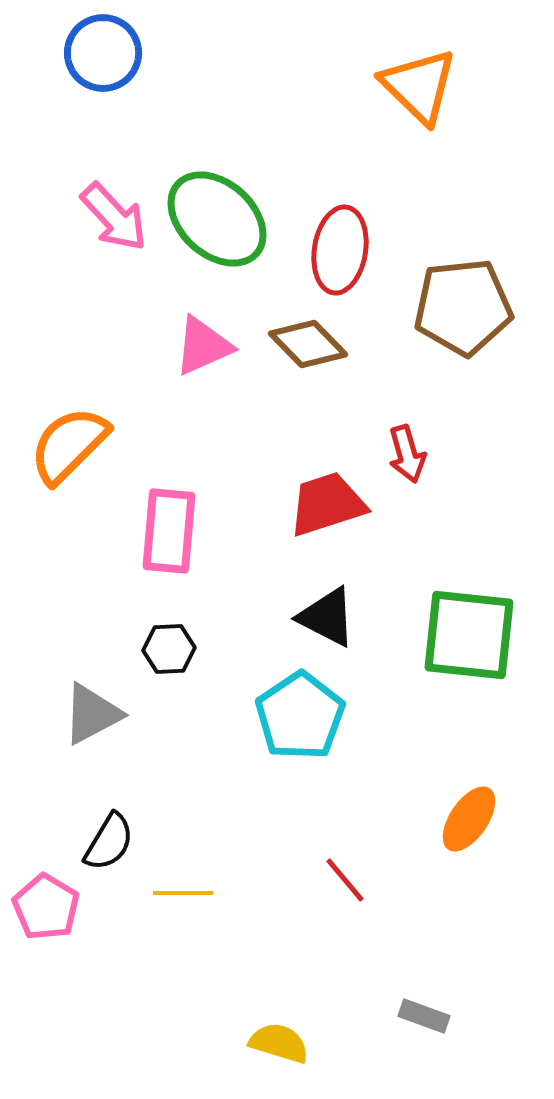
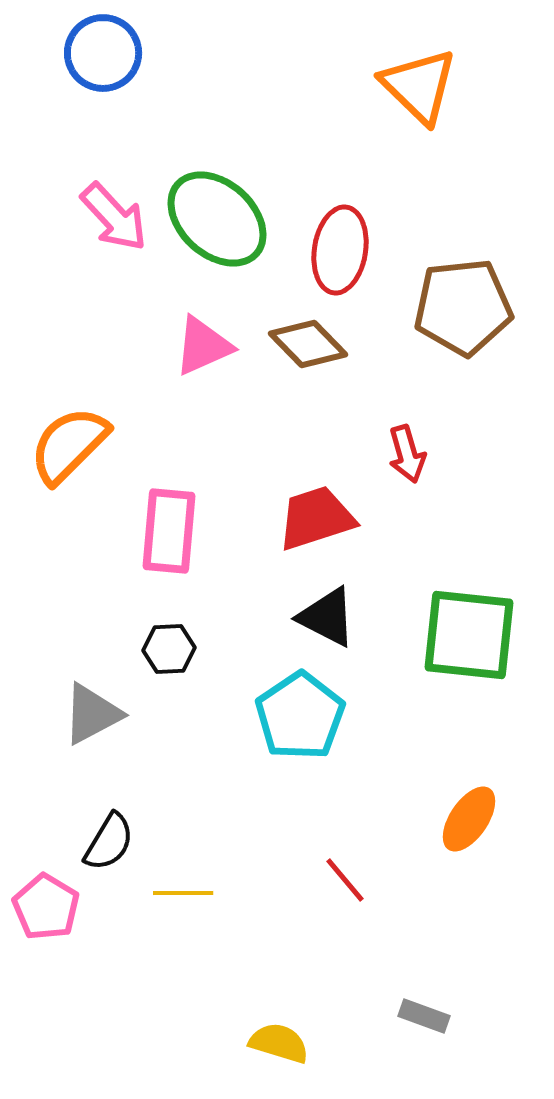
red trapezoid: moved 11 px left, 14 px down
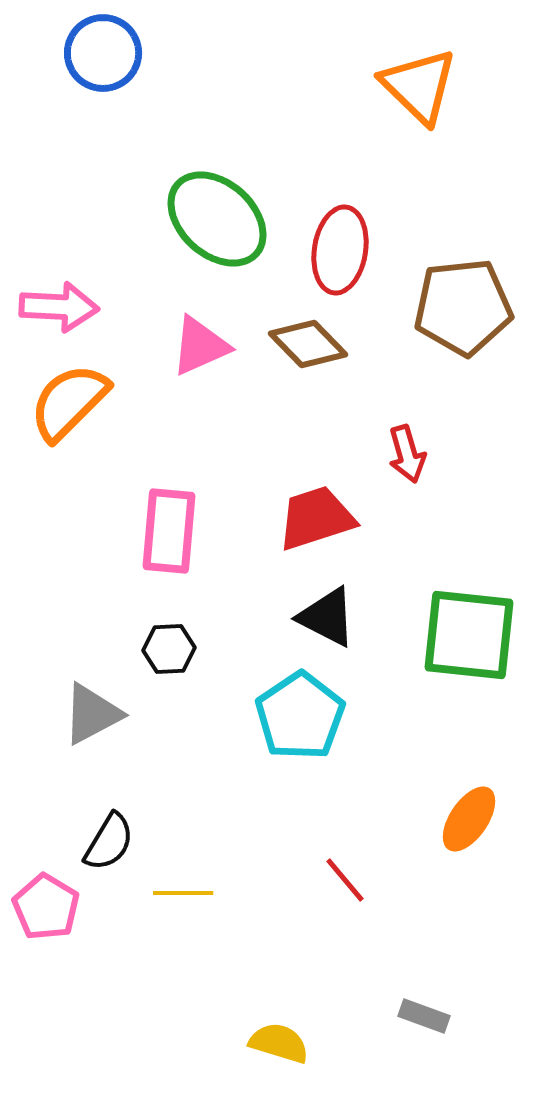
pink arrow: moved 55 px left, 90 px down; rotated 44 degrees counterclockwise
pink triangle: moved 3 px left
orange semicircle: moved 43 px up
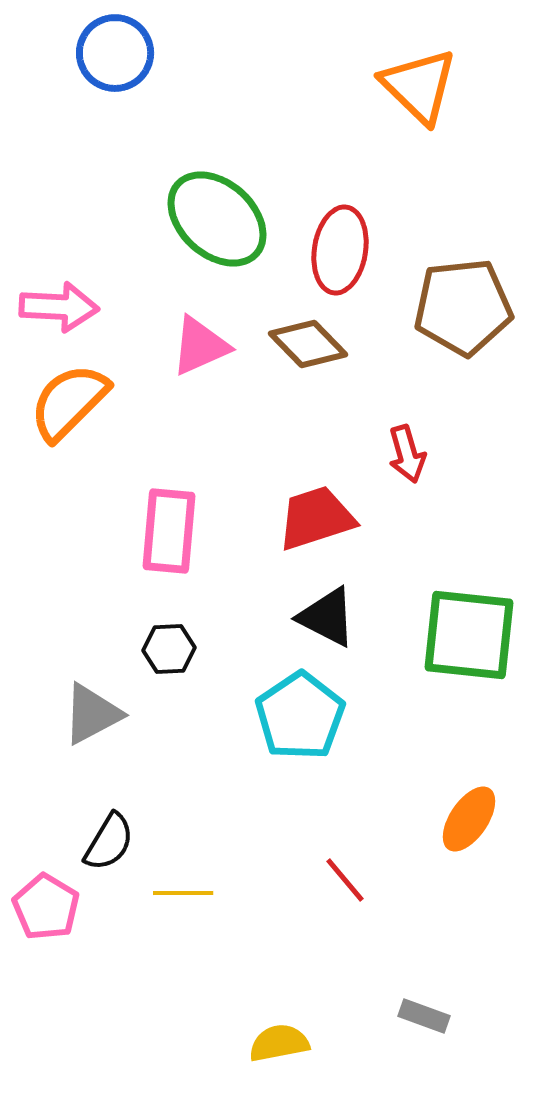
blue circle: moved 12 px right
yellow semicircle: rotated 28 degrees counterclockwise
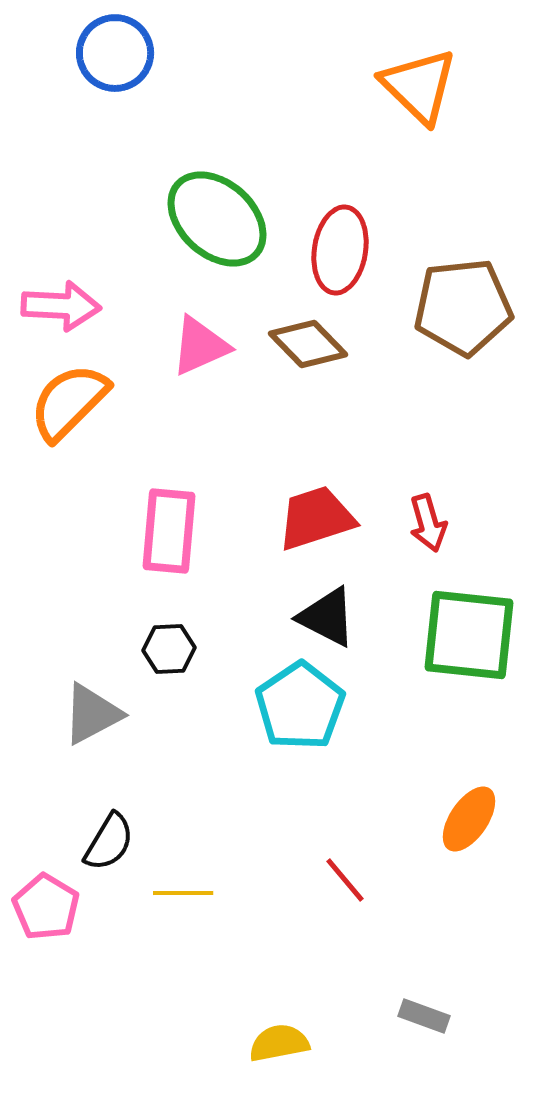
pink arrow: moved 2 px right, 1 px up
red arrow: moved 21 px right, 69 px down
cyan pentagon: moved 10 px up
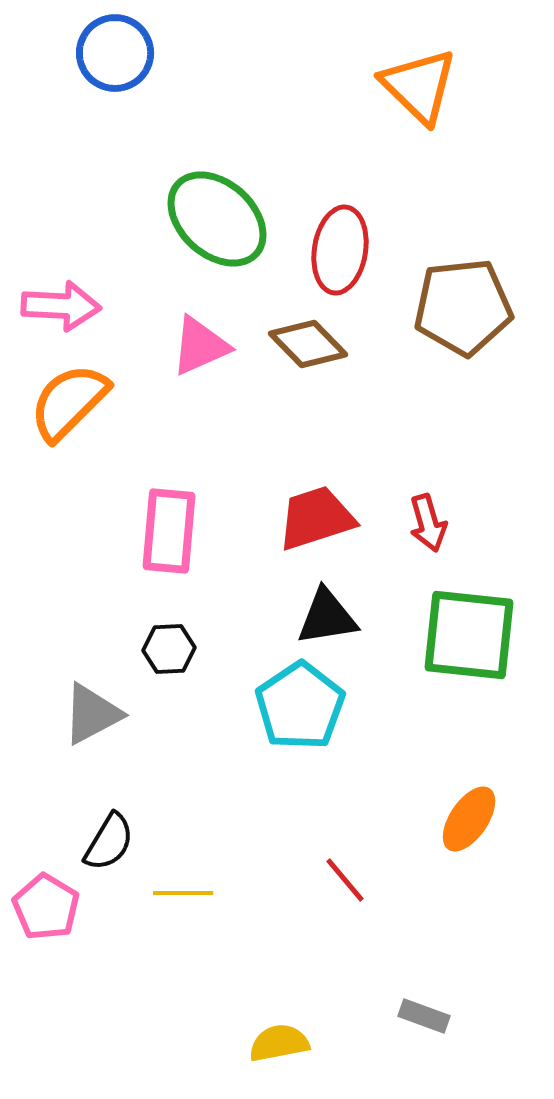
black triangle: rotated 36 degrees counterclockwise
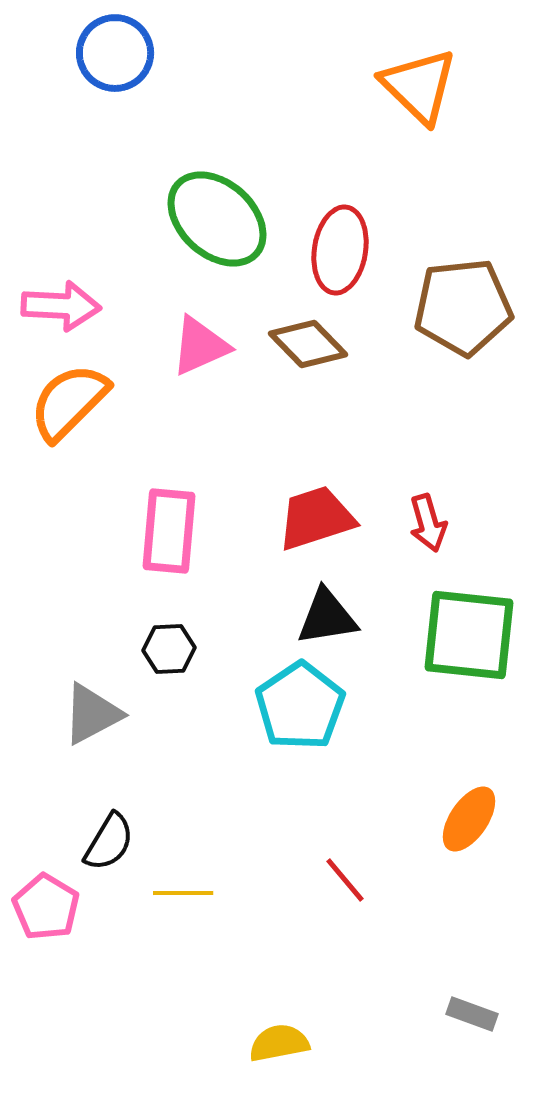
gray rectangle: moved 48 px right, 2 px up
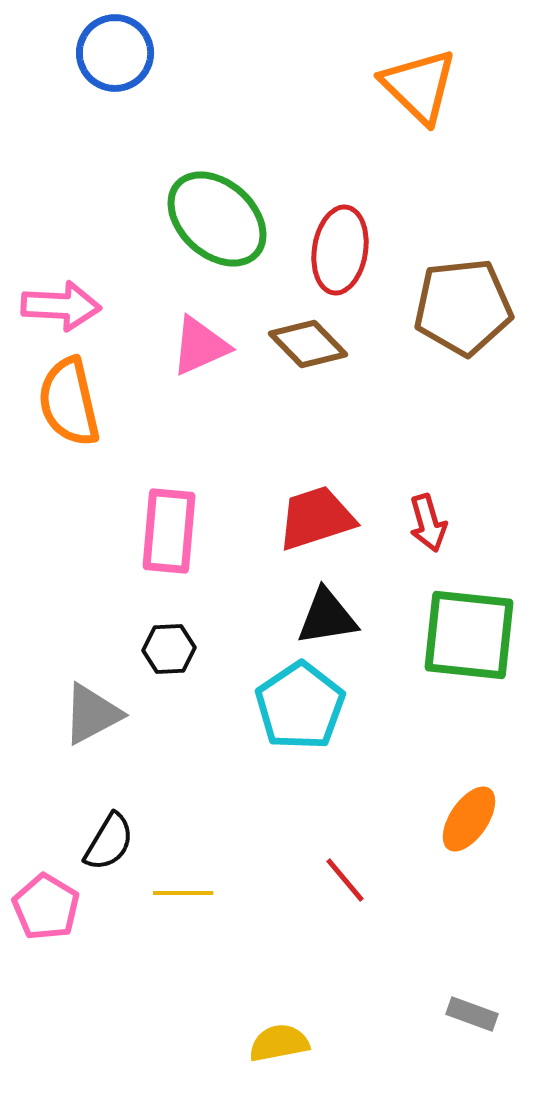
orange semicircle: rotated 58 degrees counterclockwise
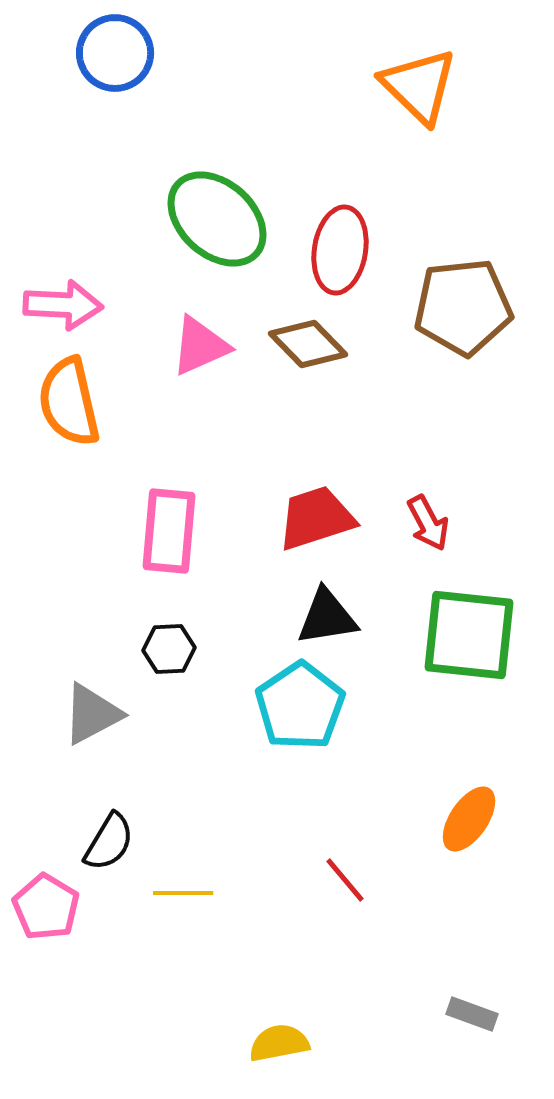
pink arrow: moved 2 px right, 1 px up
red arrow: rotated 12 degrees counterclockwise
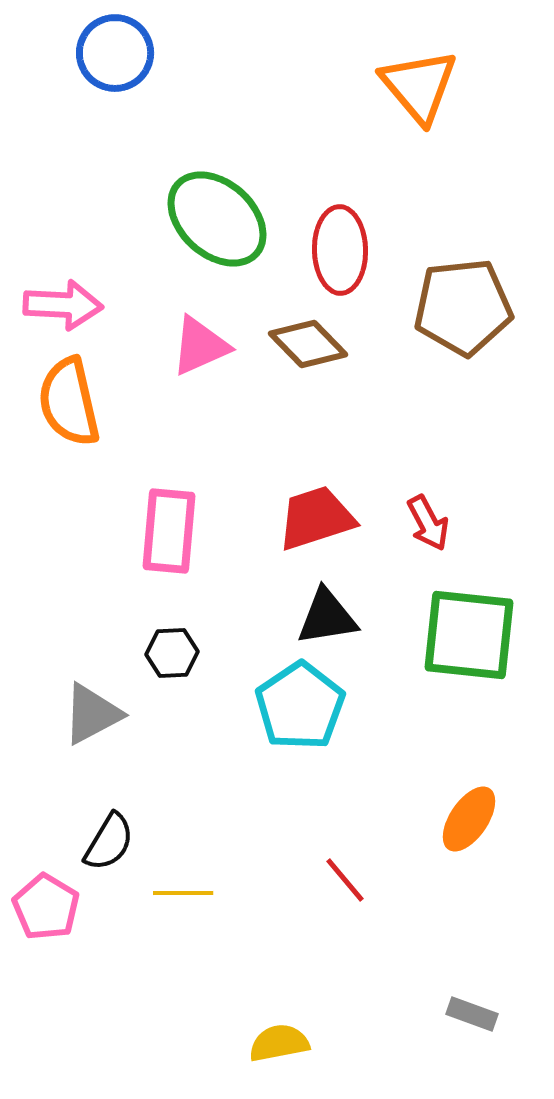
orange triangle: rotated 6 degrees clockwise
red ellipse: rotated 10 degrees counterclockwise
black hexagon: moved 3 px right, 4 px down
